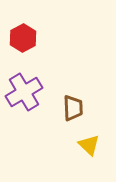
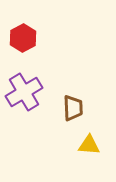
yellow triangle: rotated 40 degrees counterclockwise
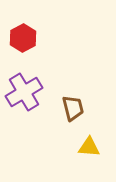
brown trapezoid: rotated 12 degrees counterclockwise
yellow triangle: moved 2 px down
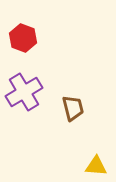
red hexagon: rotated 12 degrees counterclockwise
yellow triangle: moved 7 px right, 19 px down
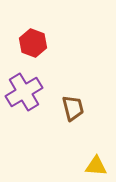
red hexagon: moved 10 px right, 5 px down
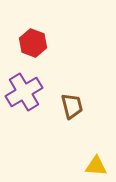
brown trapezoid: moved 1 px left, 2 px up
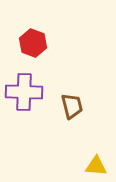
purple cross: rotated 33 degrees clockwise
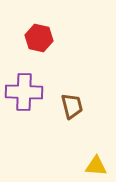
red hexagon: moved 6 px right, 5 px up; rotated 8 degrees counterclockwise
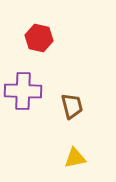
purple cross: moved 1 px left, 1 px up
yellow triangle: moved 21 px left, 8 px up; rotated 15 degrees counterclockwise
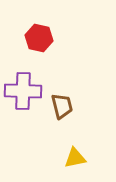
brown trapezoid: moved 10 px left
